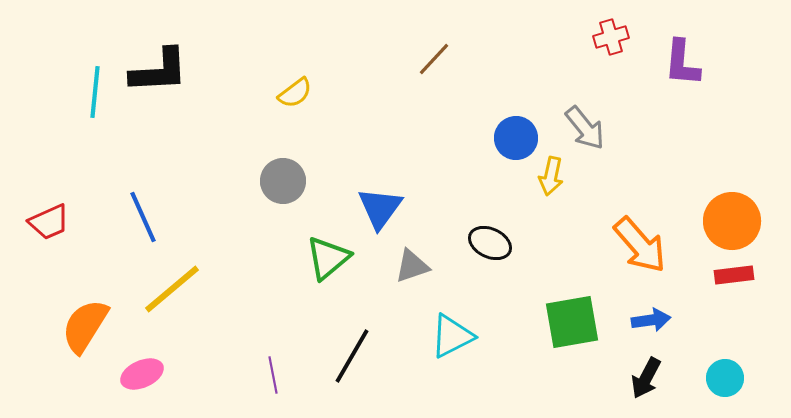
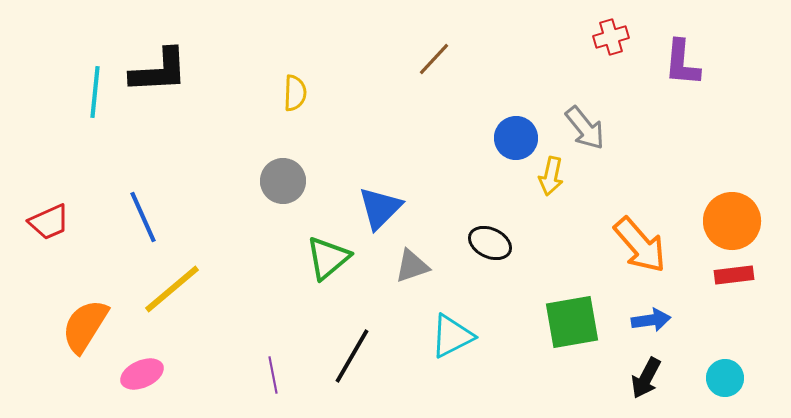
yellow semicircle: rotated 51 degrees counterclockwise
blue triangle: rotated 9 degrees clockwise
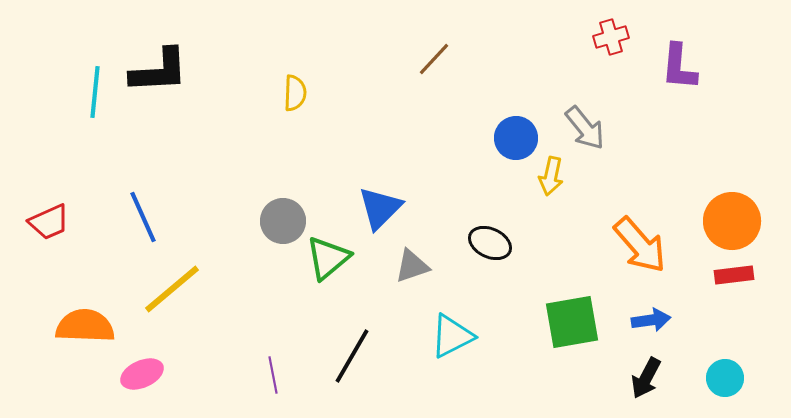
purple L-shape: moved 3 px left, 4 px down
gray circle: moved 40 px down
orange semicircle: rotated 60 degrees clockwise
